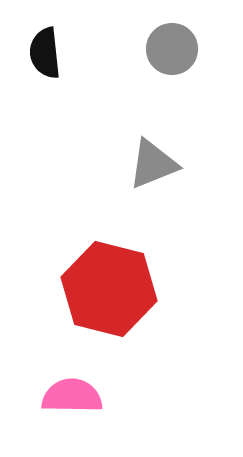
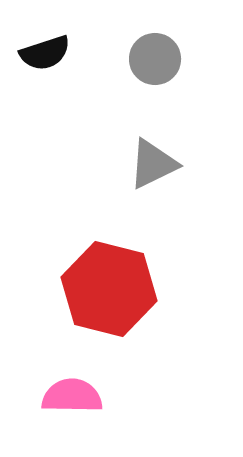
gray circle: moved 17 px left, 10 px down
black semicircle: rotated 102 degrees counterclockwise
gray triangle: rotated 4 degrees counterclockwise
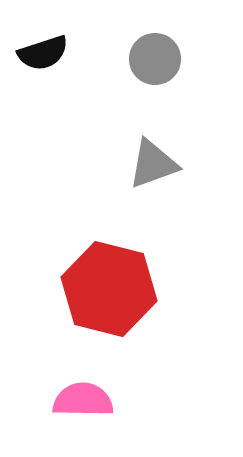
black semicircle: moved 2 px left
gray triangle: rotated 6 degrees clockwise
pink semicircle: moved 11 px right, 4 px down
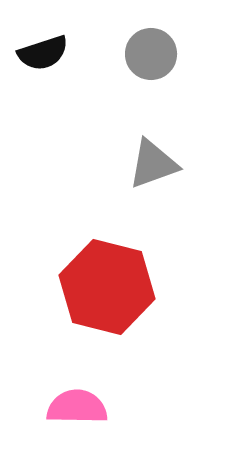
gray circle: moved 4 px left, 5 px up
red hexagon: moved 2 px left, 2 px up
pink semicircle: moved 6 px left, 7 px down
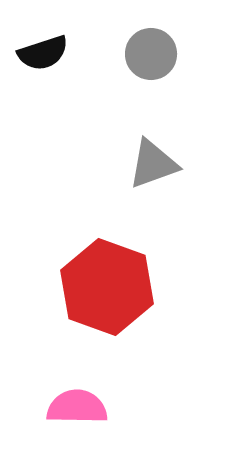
red hexagon: rotated 6 degrees clockwise
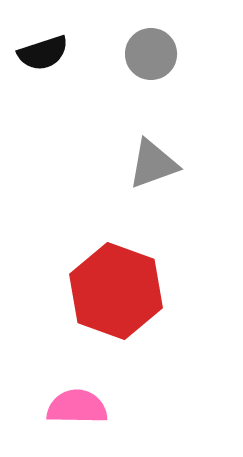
red hexagon: moved 9 px right, 4 px down
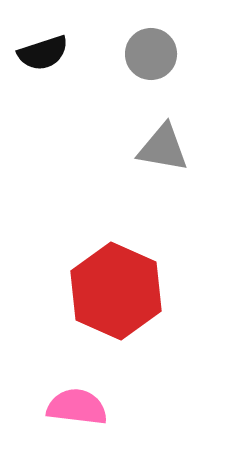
gray triangle: moved 10 px right, 16 px up; rotated 30 degrees clockwise
red hexagon: rotated 4 degrees clockwise
pink semicircle: rotated 6 degrees clockwise
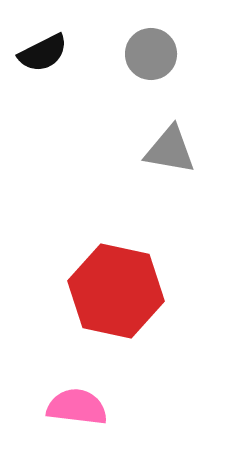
black semicircle: rotated 9 degrees counterclockwise
gray triangle: moved 7 px right, 2 px down
red hexagon: rotated 12 degrees counterclockwise
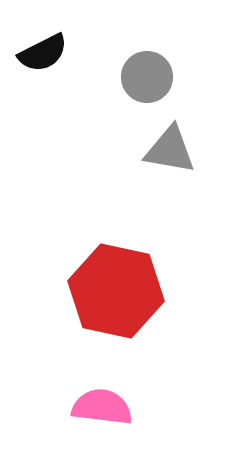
gray circle: moved 4 px left, 23 px down
pink semicircle: moved 25 px right
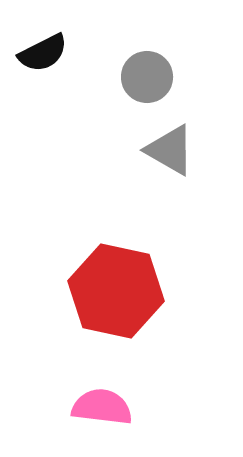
gray triangle: rotated 20 degrees clockwise
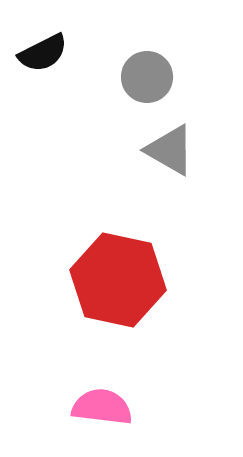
red hexagon: moved 2 px right, 11 px up
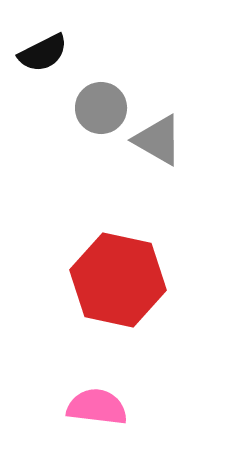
gray circle: moved 46 px left, 31 px down
gray triangle: moved 12 px left, 10 px up
pink semicircle: moved 5 px left
